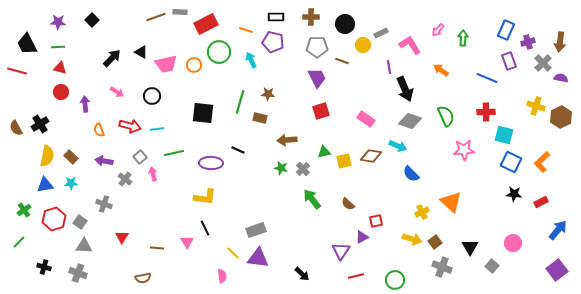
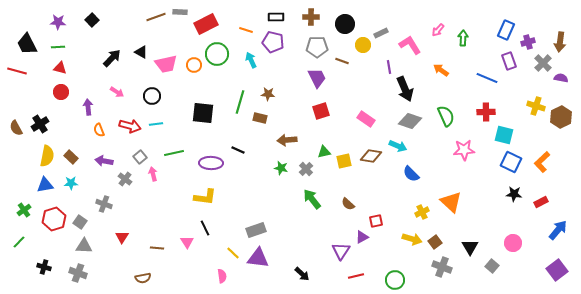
green circle at (219, 52): moved 2 px left, 2 px down
purple arrow at (85, 104): moved 3 px right, 3 px down
cyan line at (157, 129): moved 1 px left, 5 px up
gray cross at (303, 169): moved 3 px right
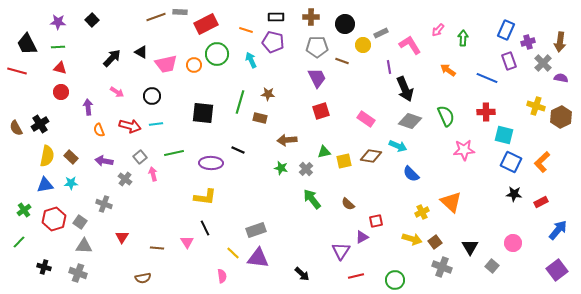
orange arrow at (441, 70): moved 7 px right
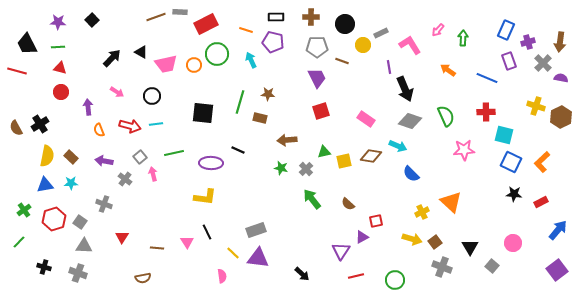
black line at (205, 228): moved 2 px right, 4 px down
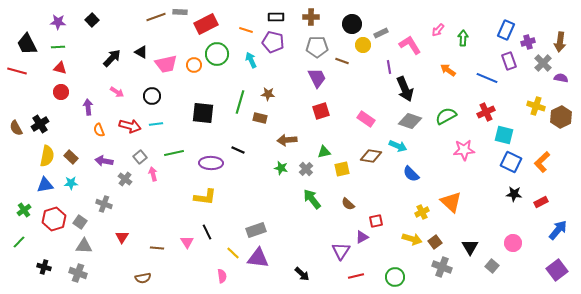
black circle at (345, 24): moved 7 px right
red cross at (486, 112): rotated 24 degrees counterclockwise
green semicircle at (446, 116): rotated 95 degrees counterclockwise
yellow square at (344, 161): moved 2 px left, 8 px down
green circle at (395, 280): moved 3 px up
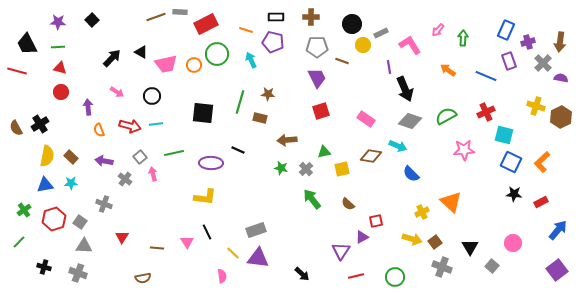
blue line at (487, 78): moved 1 px left, 2 px up
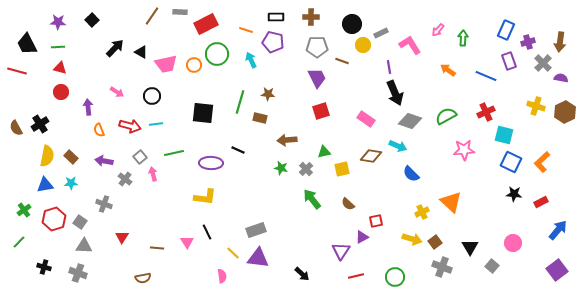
brown line at (156, 17): moved 4 px left, 1 px up; rotated 36 degrees counterclockwise
black arrow at (112, 58): moved 3 px right, 10 px up
black arrow at (405, 89): moved 10 px left, 4 px down
brown hexagon at (561, 117): moved 4 px right, 5 px up
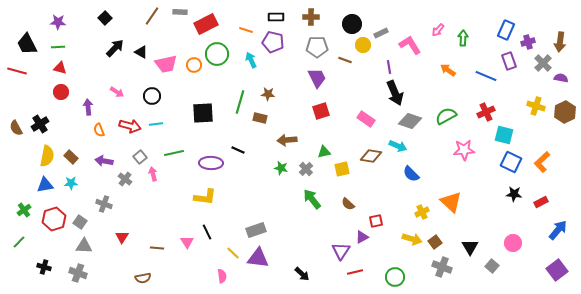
black square at (92, 20): moved 13 px right, 2 px up
brown line at (342, 61): moved 3 px right, 1 px up
black square at (203, 113): rotated 10 degrees counterclockwise
red line at (356, 276): moved 1 px left, 4 px up
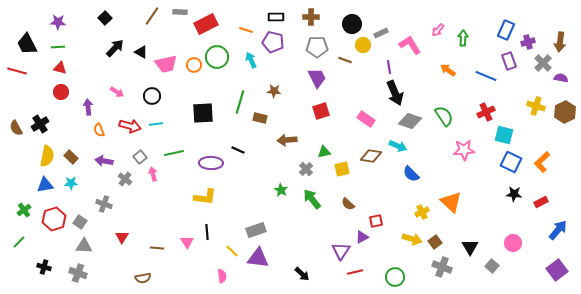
green circle at (217, 54): moved 3 px down
brown star at (268, 94): moved 6 px right, 3 px up
green semicircle at (446, 116): moved 2 px left; rotated 85 degrees clockwise
green star at (281, 168): moved 22 px down; rotated 16 degrees clockwise
black line at (207, 232): rotated 21 degrees clockwise
yellow line at (233, 253): moved 1 px left, 2 px up
